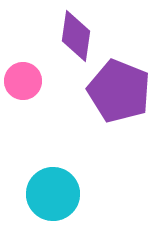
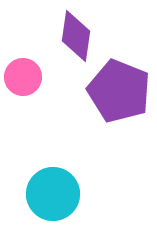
pink circle: moved 4 px up
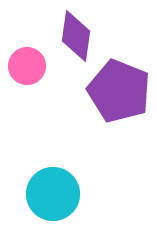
pink circle: moved 4 px right, 11 px up
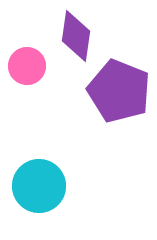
cyan circle: moved 14 px left, 8 px up
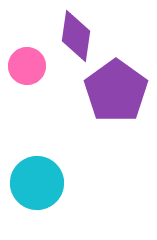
purple pentagon: moved 3 px left; rotated 14 degrees clockwise
cyan circle: moved 2 px left, 3 px up
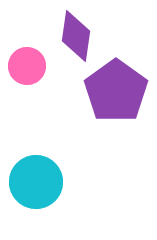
cyan circle: moved 1 px left, 1 px up
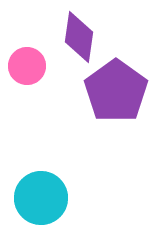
purple diamond: moved 3 px right, 1 px down
cyan circle: moved 5 px right, 16 px down
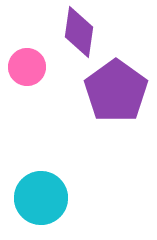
purple diamond: moved 5 px up
pink circle: moved 1 px down
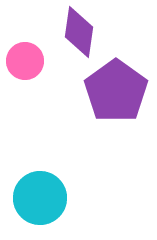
pink circle: moved 2 px left, 6 px up
cyan circle: moved 1 px left
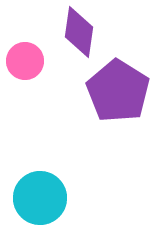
purple pentagon: moved 2 px right; rotated 4 degrees counterclockwise
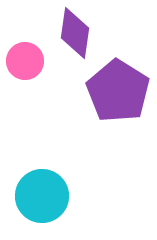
purple diamond: moved 4 px left, 1 px down
cyan circle: moved 2 px right, 2 px up
